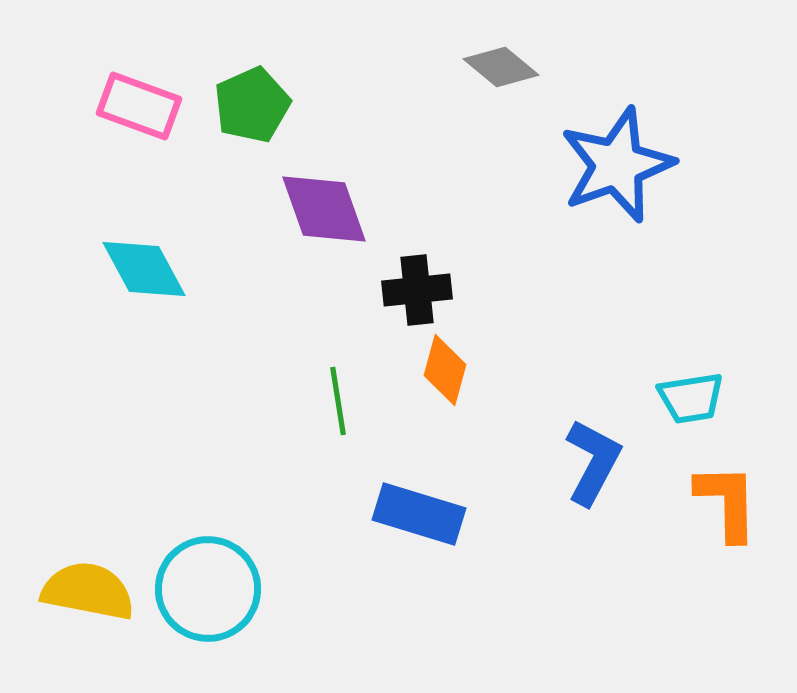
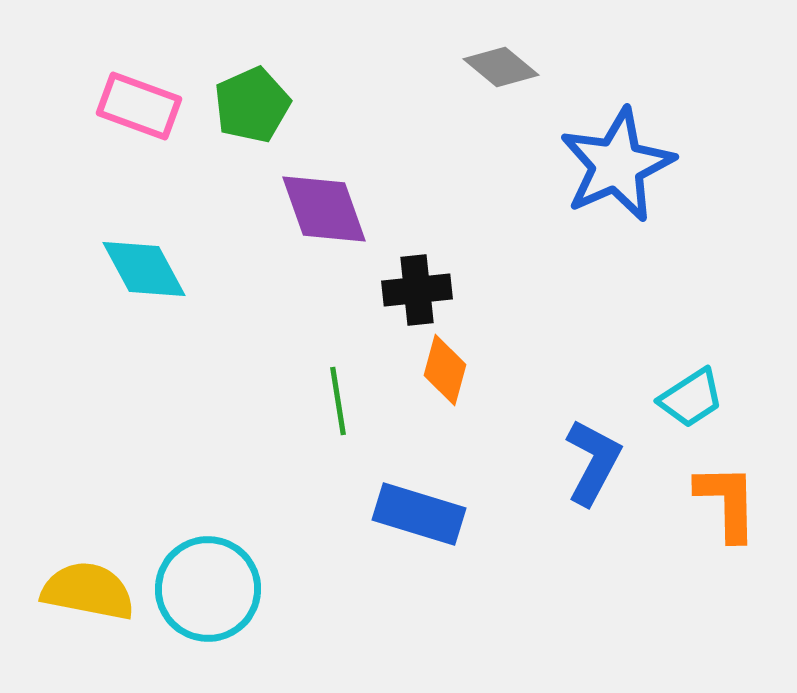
blue star: rotated 4 degrees counterclockwise
cyan trapezoid: rotated 24 degrees counterclockwise
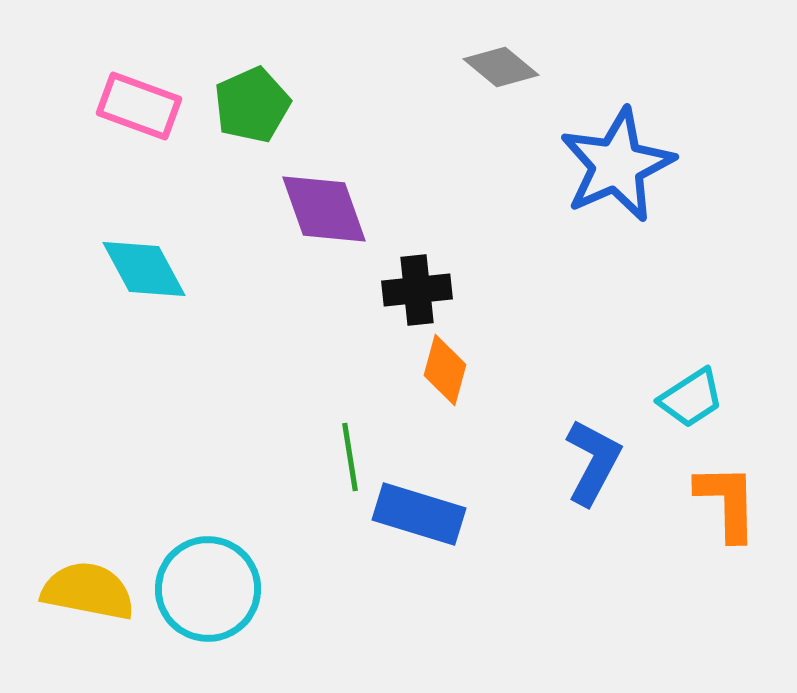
green line: moved 12 px right, 56 px down
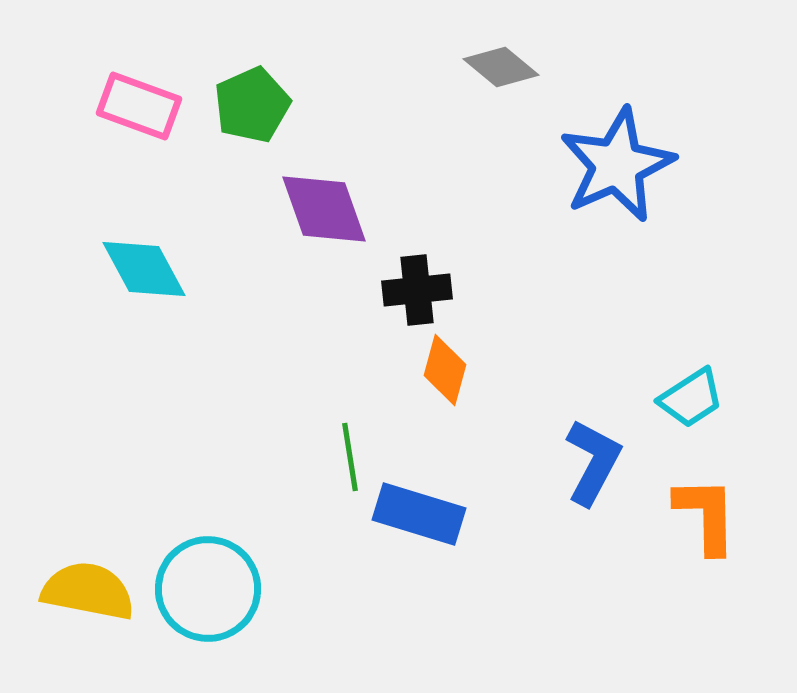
orange L-shape: moved 21 px left, 13 px down
